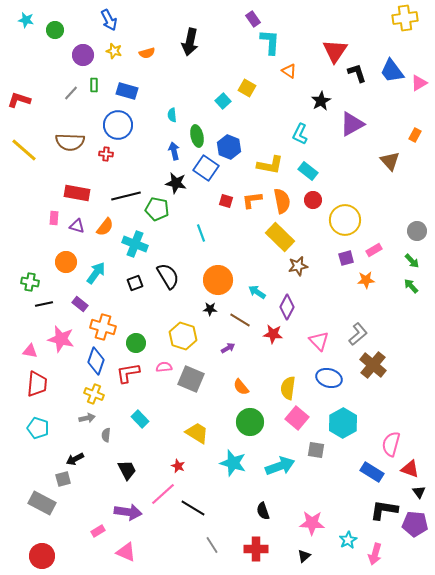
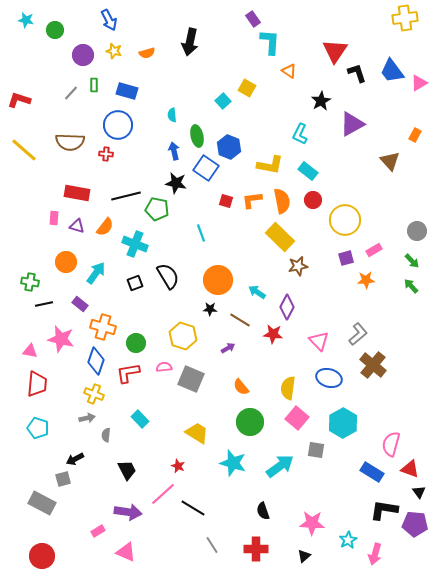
cyan arrow at (280, 466): rotated 16 degrees counterclockwise
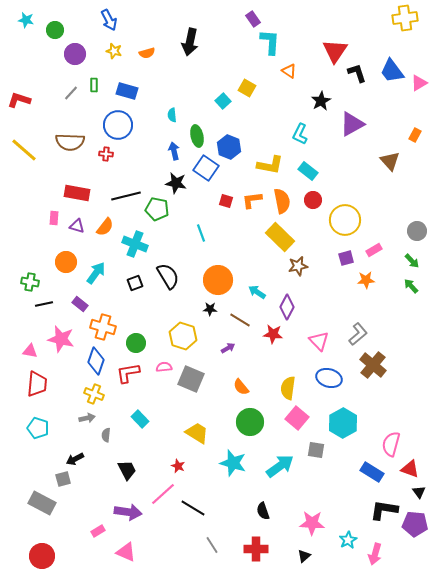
purple circle at (83, 55): moved 8 px left, 1 px up
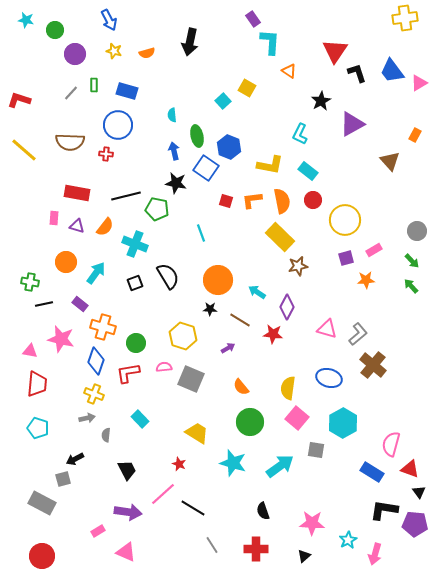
pink triangle at (319, 341): moved 8 px right, 12 px up; rotated 30 degrees counterclockwise
red star at (178, 466): moved 1 px right, 2 px up
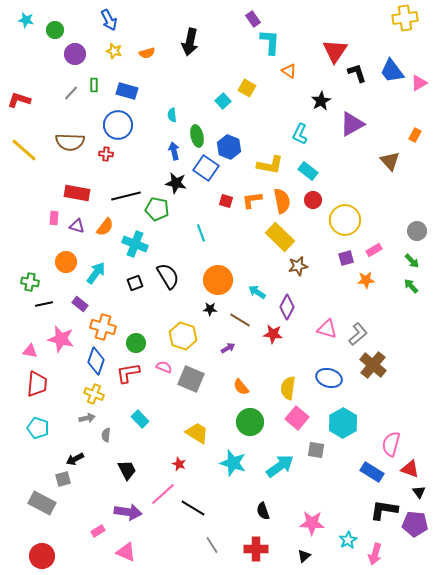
pink semicircle at (164, 367): rotated 28 degrees clockwise
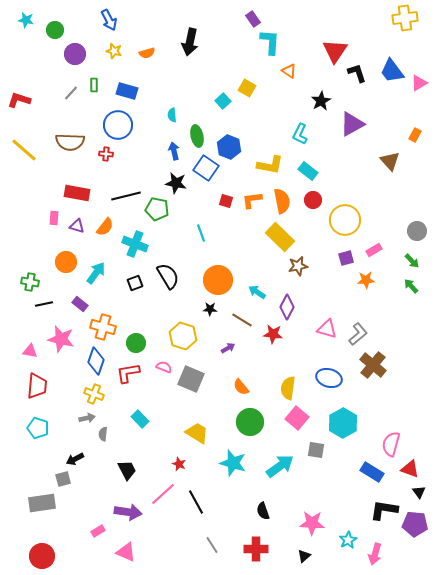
brown line at (240, 320): moved 2 px right
red trapezoid at (37, 384): moved 2 px down
gray semicircle at (106, 435): moved 3 px left, 1 px up
gray rectangle at (42, 503): rotated 36 degrees counterclockwise
black line at (193, 508): moved 3 px right, 6 px up; rotated 30 degrees clockwise
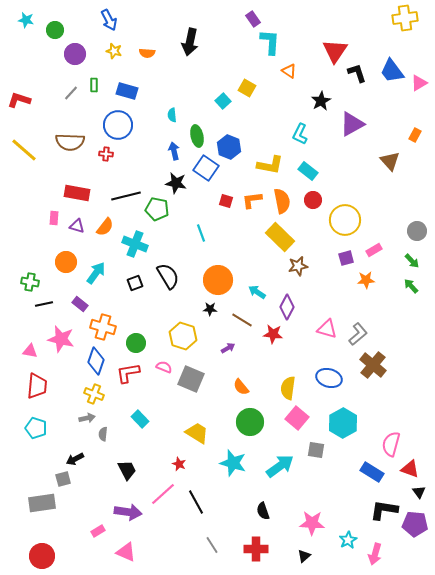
orange semicircle at (147, 53): rotated 21 degrees clockwise
cyan pentagon at (38, 428): moved 2 px left
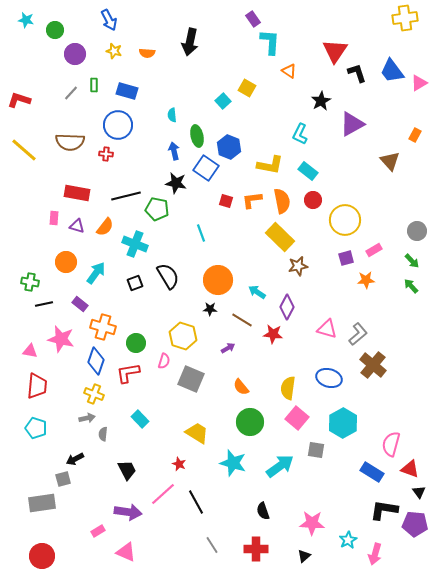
pink semicircle at (164, 367): moved 6 px up; rotated 84 degrees clockwise
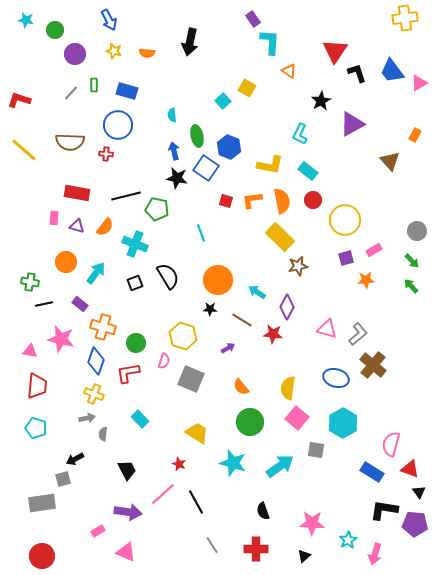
black star at (176, 183): moved 1 px right, 5 px up
blue ellipse at (329, 378): moved 7 px right
